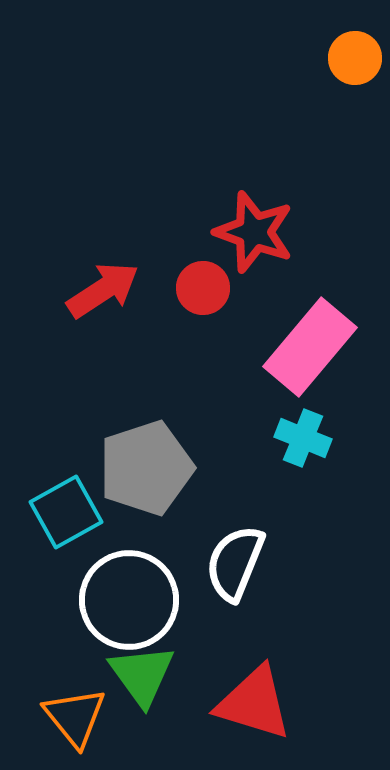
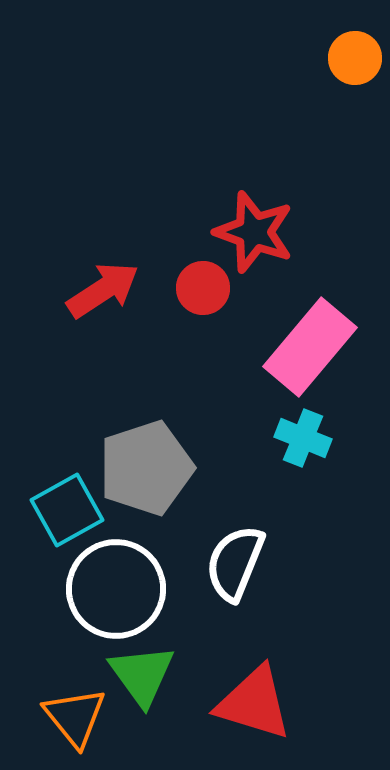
cyan square: moved 1 px right, 2 px up
white circle: moved 13 px left, 11 px up
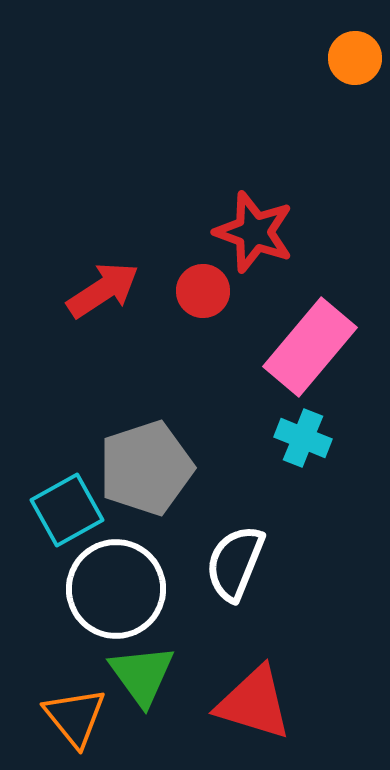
red circle: moved 3 px down
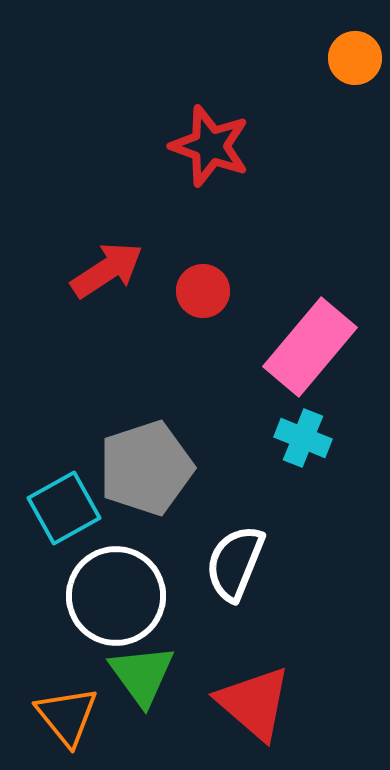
red star: moved 44 px left, 86 px up
red arrow: moved 4 px right, 20 px up
cyan square: moved 3 px left, 2 px up
white circle: moved 7 px down
red triangle: rotated 24 degrees clockwise
orange triangle: moved 8 px left, 1 px up
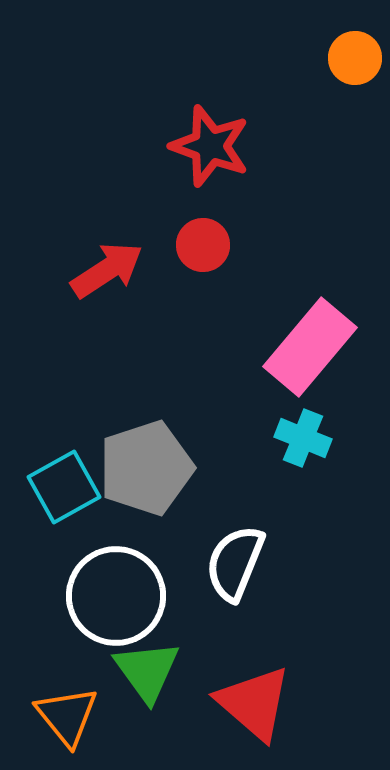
red circle: moved 46 px up
cyan square: moved 21 px up
green triangle: moved 5 px right, 4 px up
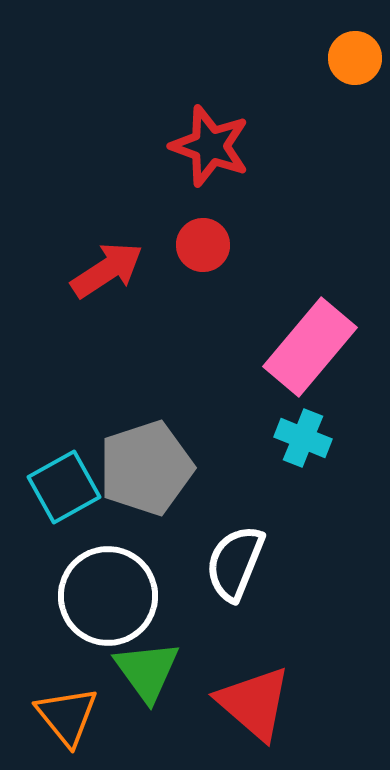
white circle: moved 8 px left
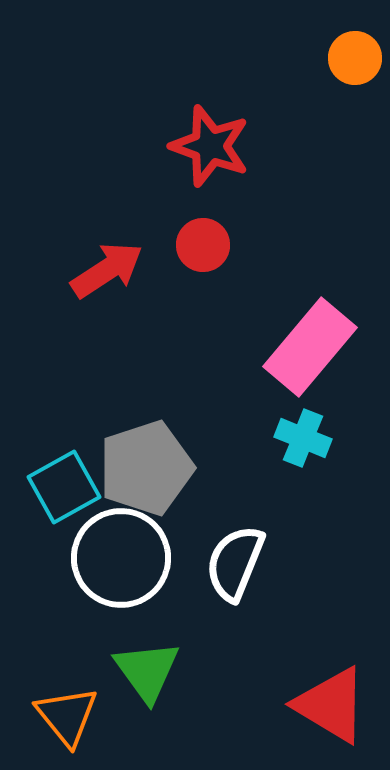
white circle: moved 13 px right, 38 px up
red triangle: moved 77 px right, 2 px down; rotated 10 degrees counterclockwise
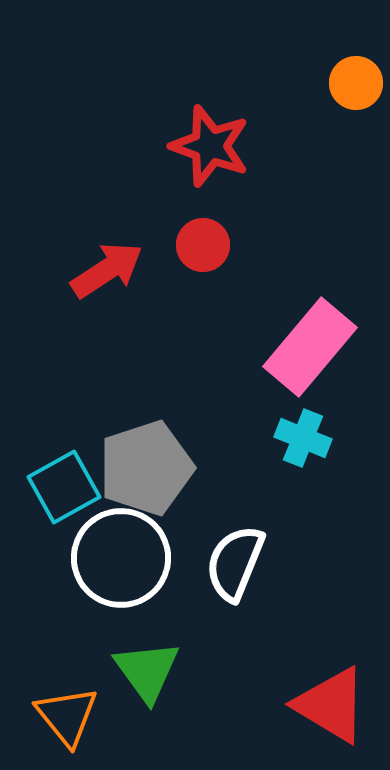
orange circle: moved 1 px right, 25 px down
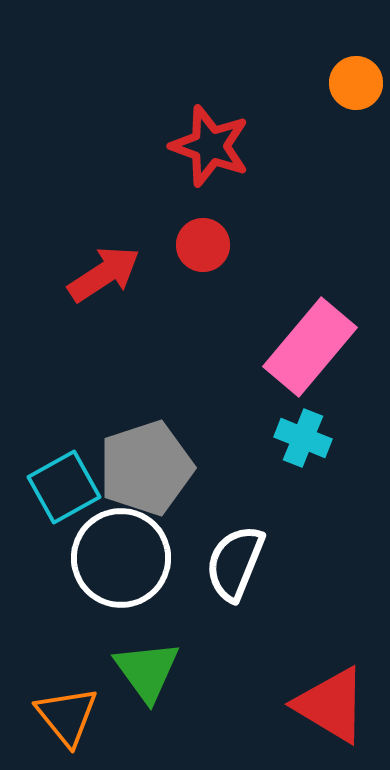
red arrow: moved 3 px left, 4 px down
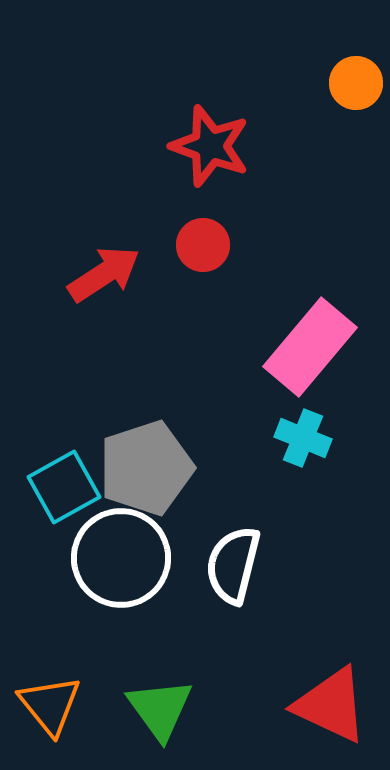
white semicircle: moved 2 px left, 2 px down; rotated 8 degrees counterclockwise
green triangle: moved 13 px right, 38 px down
red triangle: rotated 6 degrees counterclockwise
orange triangle: moved 17 px left, 11 px up
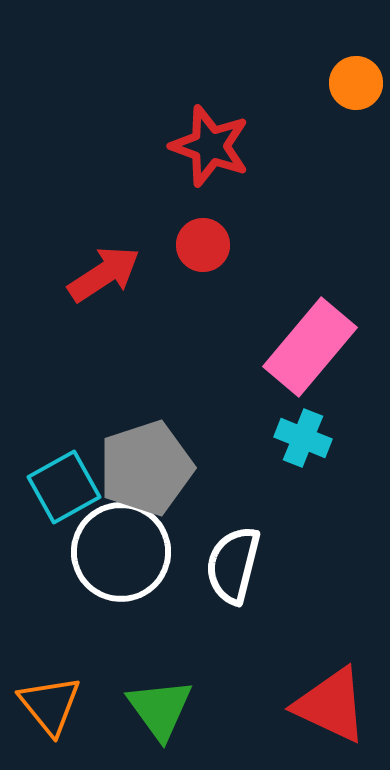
white circle: moved 6 px up
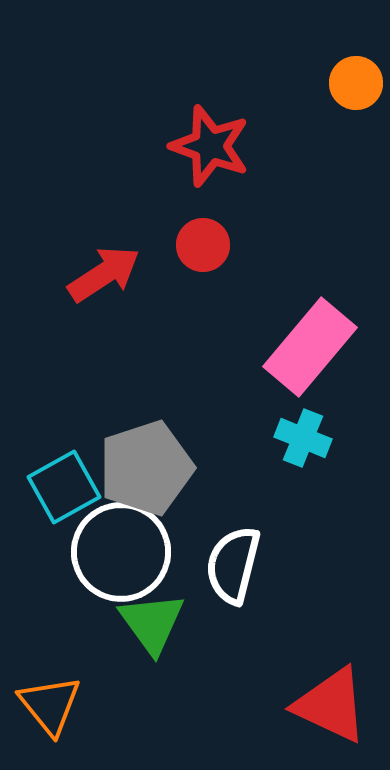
green triangle: moved 8 px left, 86 px up
